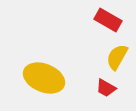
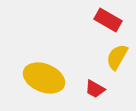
red trapezoid: moved 11 px left, 1 px down
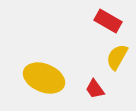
red rectangle: moved 1 px down
red trapezoid: rotated 25 degrees clockwise
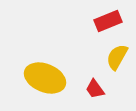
red rectangle: rotated 52 degrees counterclockwise
yellow ellipse: moved 1 px right
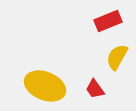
yellow ellipse: moved 8 px down
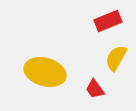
yellow semicircle: moved 1 px left, 1 px down
yellow ellipse: moved 14 px up; rotated 6 degrees counterclockwise
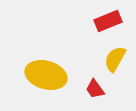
yellow semicircle: moved 1 px left, 1 px down
yellow ellipse: moved 1 px right, 3 px down
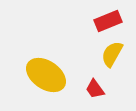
yellow semicircle: moved 3 px left, 5 px up
yellow ellipse: rotated 18 degrees clockwise
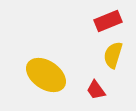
yellow semicircle: moved 1 px right, 1 px down; rotated 12 degrees counterclockwise
red trapezoid: moved 1 px right, 1 px down
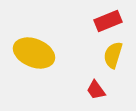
yellow ellipse: moved 12 px left, 22 px up; rotated 12 degrees counterclockwise
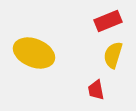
red trapezoid: rotated 25 degrees clockwise
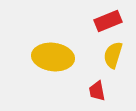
yellow ellipse: moved 19 px right, 4 px down; rotated 15 degrees counterclockwise
red trapezoid: moved 1 px right, 1 px down
